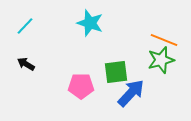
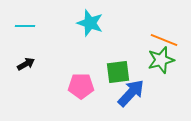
cyan line: rotated 48 degrees clockwise
black arrow: rotated 120 degrees clockwise
green square: moved 2 px right
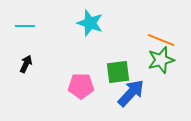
orange line: moved 3 px left
black arrow: rotated 36 degrees counterclockwise
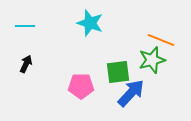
green star: moved 9 px left
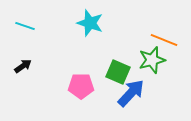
cyan line: rotated 18 degrees clockwise
orange line: moved 3 px right
black arrow: moved 3 px left, 2 px down; rotated 30 degrees clockwise
green square: rotated 30 degrees clockwise
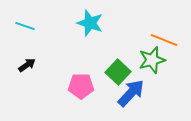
black arrow: moved 4 px right, 1 px up
green square: rotated 20 degrees clockwise
